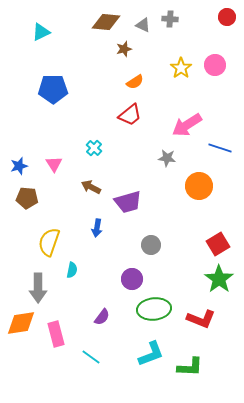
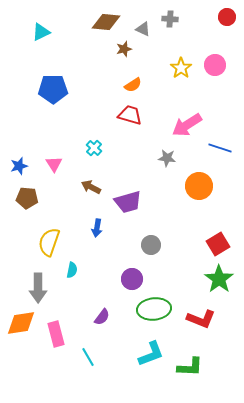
gray triangle: moved 4 px down
orange semicircle: moved 2 px left, 3 px down
red trapezoid: rotated 125 degrees counterclockwise
cyan line: moved 3 px left; rotated 24 degrees clockwise
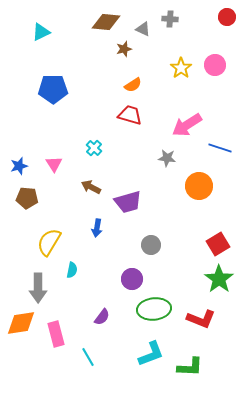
yellow semicircle: rotated 12 degrees clockwise
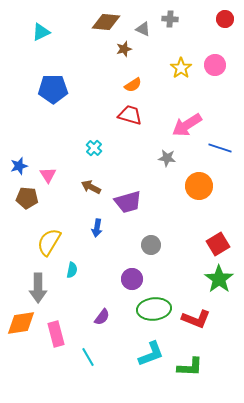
red circle: moved 2 px left, 2 px down
pink triangle: moved 6 px left, 11 px down
red L-shape: moved 5 px left
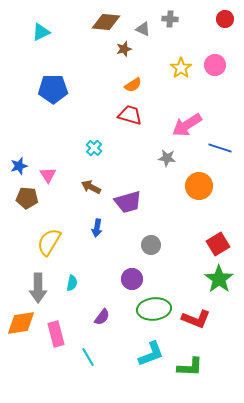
cyan semicircle: moved 13 px down
